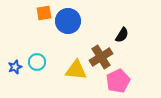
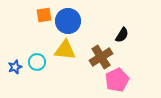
orange square: moved 2 px down
yellow triangle: moved 11 px left, 20 px up
pink pentagon: moved 1 px left, 1 px up
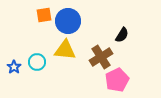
blue star: moved 1 px left; rotated 16 degrees counterclockwise
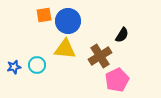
yellow triangle: moved 1 px up
brown cross: moved 1 px left, 1 px up
cyan circle: moved 3 px down
blue star: rotated 24 degrees clockwise
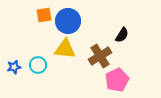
cyan circle: moved 1 px right
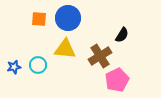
orange square: moved 5 px left, 4 px down; rotated 14 degrees clockwise
blue circle: moved 3 px up
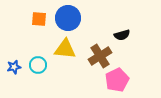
black semicircle: rotated 42 degrees clockwise
